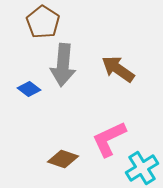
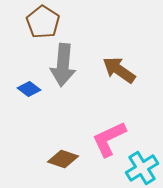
brown arrow: moved 1 px right, 1 px down
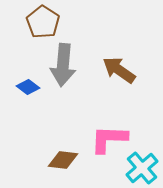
blue diamond: moved 1 px left, 2 px up
pink L-shape: rotated 27 degrees clockwise
brown diamond: moved 1 px down; rotated 12 degrees counterclockwise
cyan cross: rotated 8 degrees counterclockwise
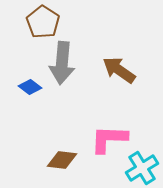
gray arrow: moved 1 px left, 2 px up
blue diamond: moved 2 px right
brown diamond: moved 1 px left
cyan cross: rotated 8 degrees clockwise
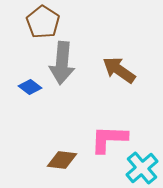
cyan cross: rotated 8 degrees counterclockwise
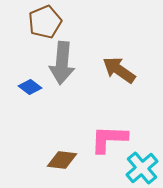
brown pentagon: moved 2 px right; rotated 16 degrees clockwise
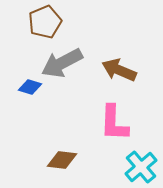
gray arrow: rotated 57 degrees clockwise
brown arrow: rotated 12 degrees counterclockwise
blue diamond: rotated 20 degrees counterclockwise
pink L-shape: moved 5 px right, 16 px up; rotated 90 degrees counterclockwise
cyan cross: moved 1 px left, 1 px up
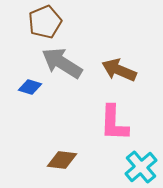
gray arrow: rotated 60 degrees clockwise
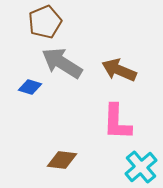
pink L-shape: moved 3 px right, 1 px up
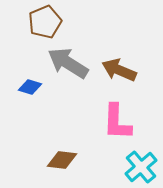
gray arrow: moved 6 px right
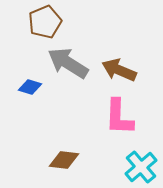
pink L-shape: moved 2 px right, 5 px up
brown diamond: moved 2 px right
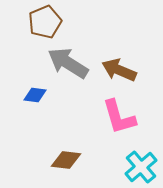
blue diamond: moved 5 px right, 8 px down; rotated 10 degrees counterclockwise
pink L-shape: rotated 18 degrees counterclockwise
brown diamond: moved 2 px right
